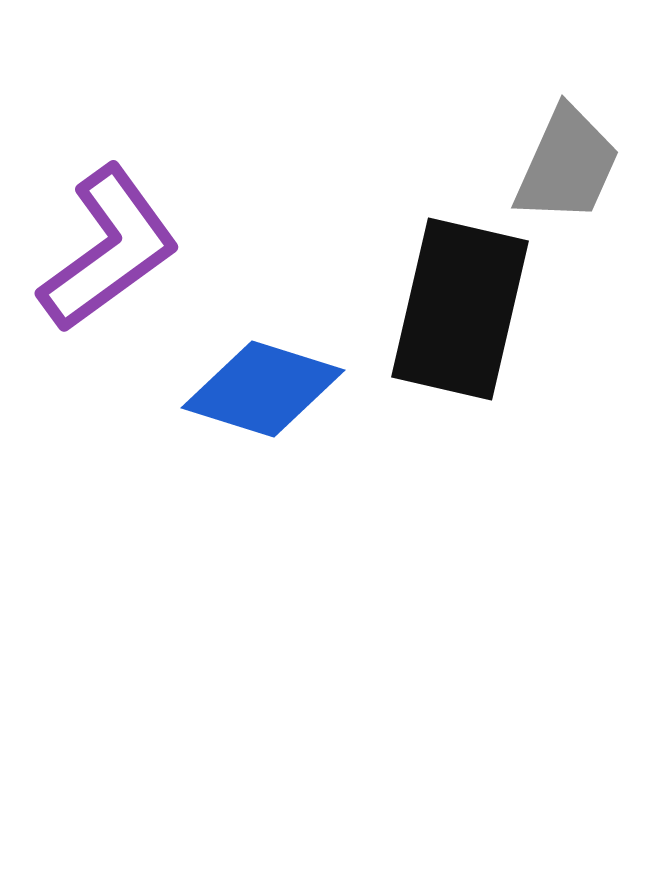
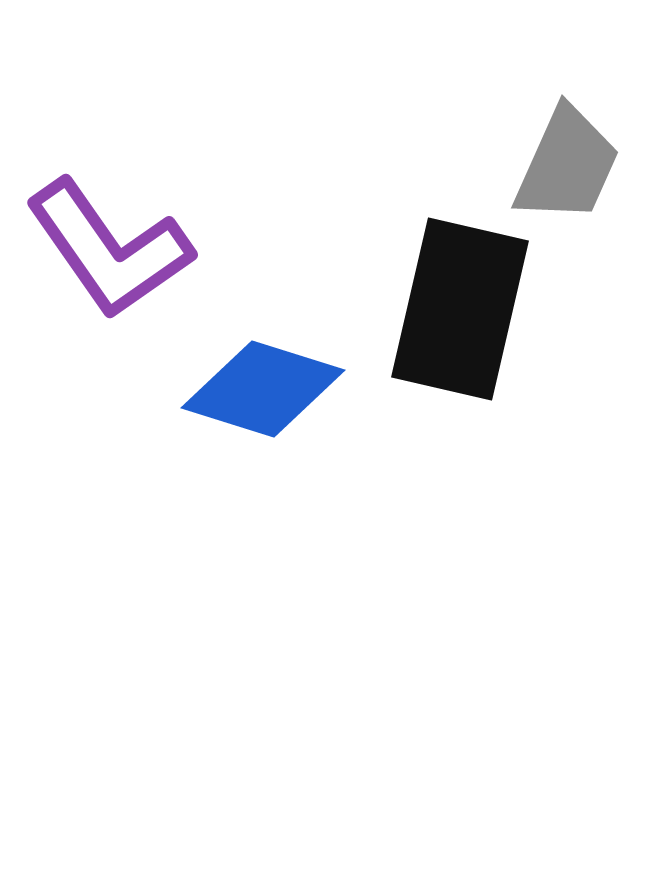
purple L-shape: rotated 91 degrees clockwise
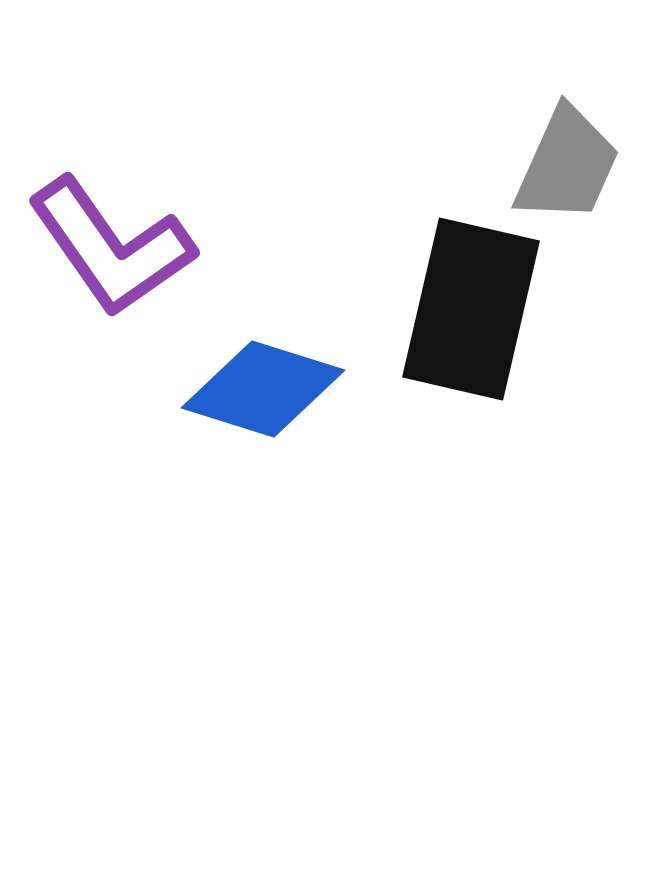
purple L-shape: moved 2 px right, 2 px up
black rectangle: moved 11 px right
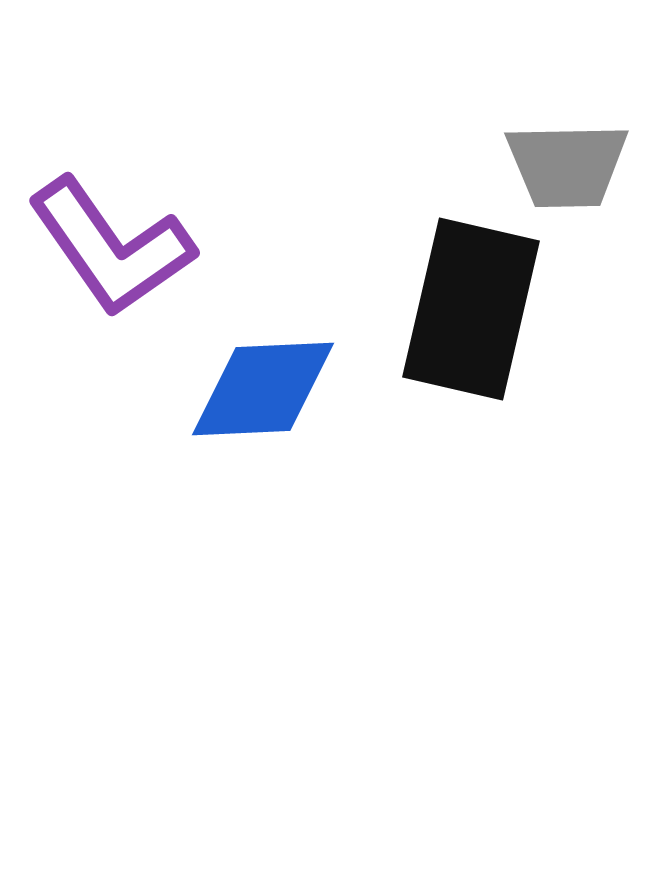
gray trapezoid: rotated 65 degrees clockwise
blue diamond: rotated 20 degrees counterclockwise
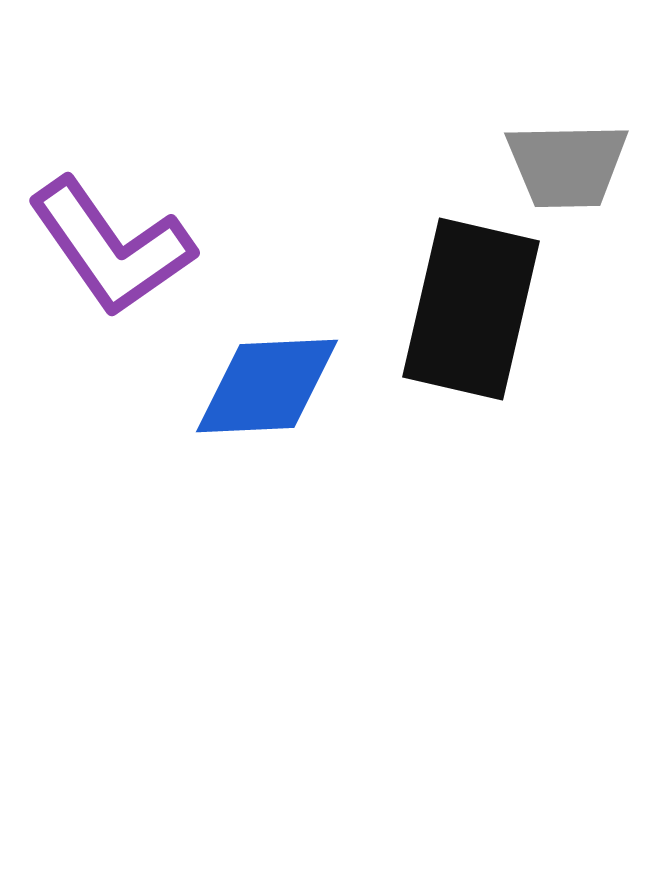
blue diamond: moved 4 px right, 3 px up
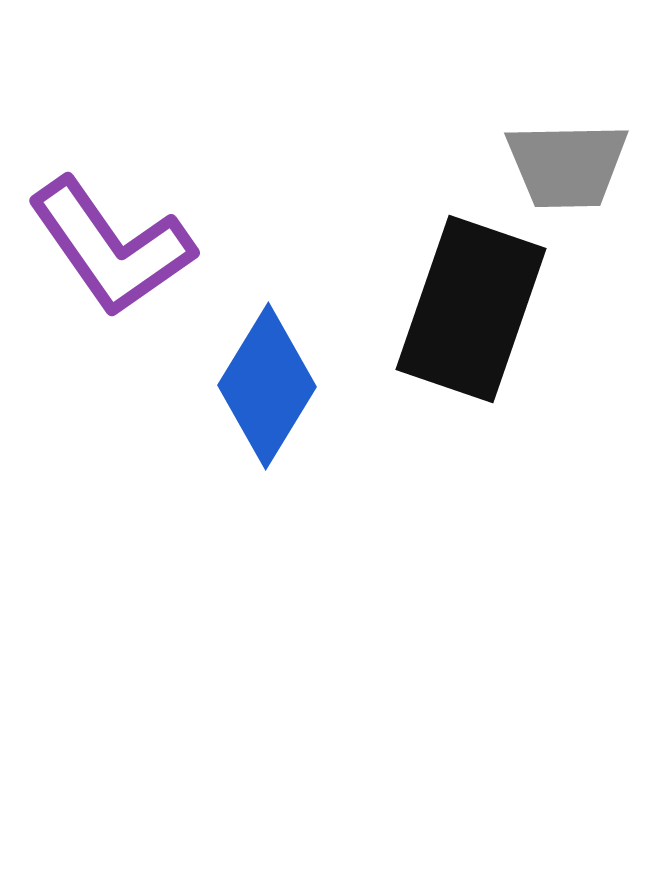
black rectangle: rotated 6 degrees clockwise
blue diamond: rotated 56 degrees counterclockwise
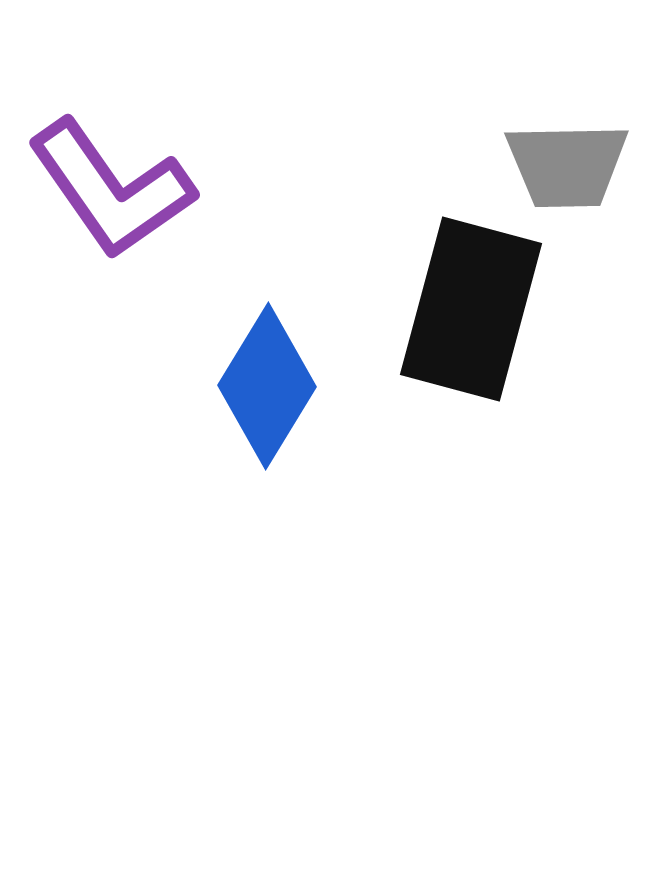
purple L-shape: moved 58 px up
black rectangle: rotated 4 degrees counterclockwise
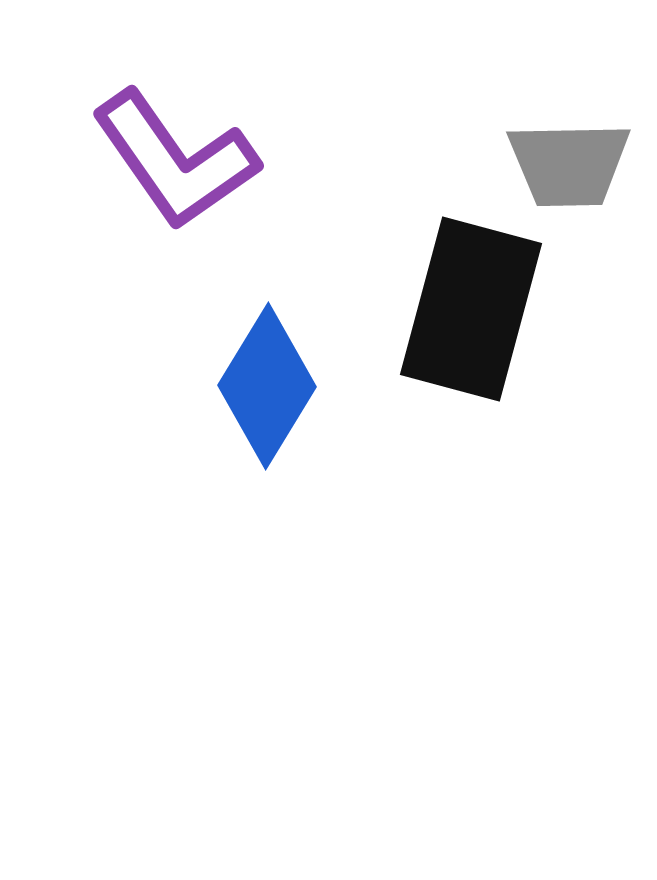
gray trapezoid: moved 2 px right, 1 px up
purple L-shape: moved 64 px right, 29 px up
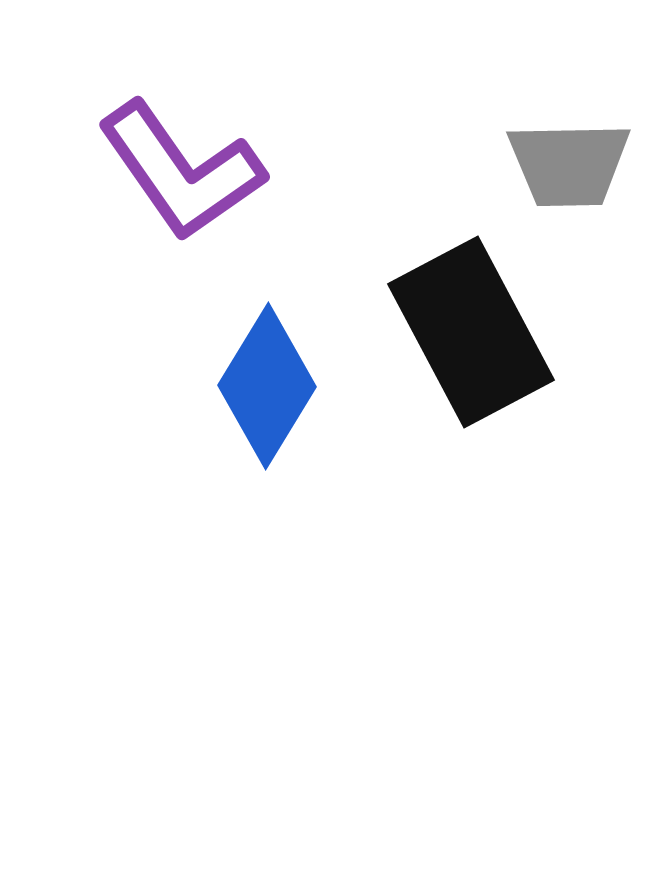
purple L-shape: moved 6 px right, 11 px down
black rectangle: moved 23 px down; rotated 43 degrees counterclockwise
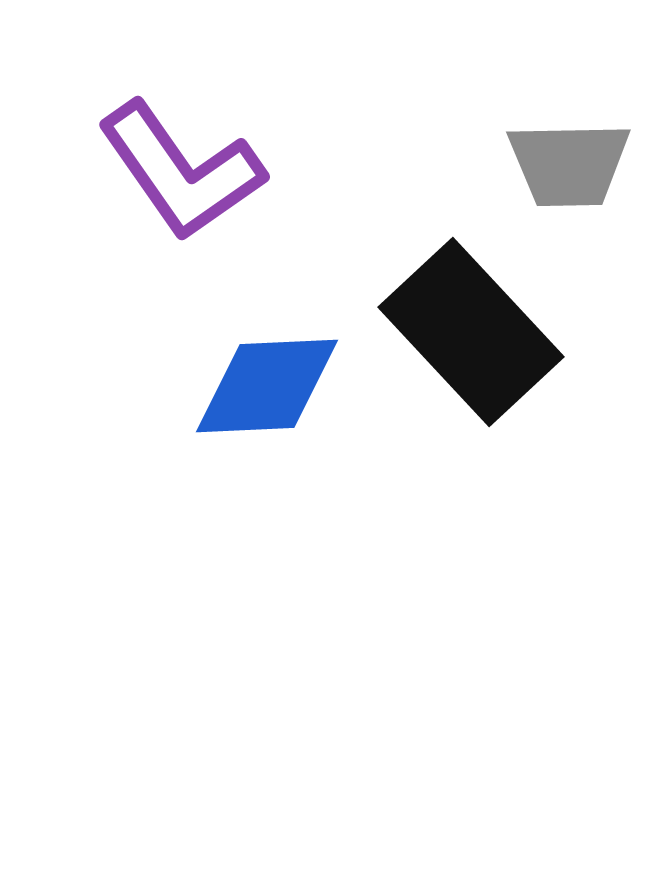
black rectangle: rotated 15 degrees counterclockwise
blue diamond: rotated 56 degrees clockwise
